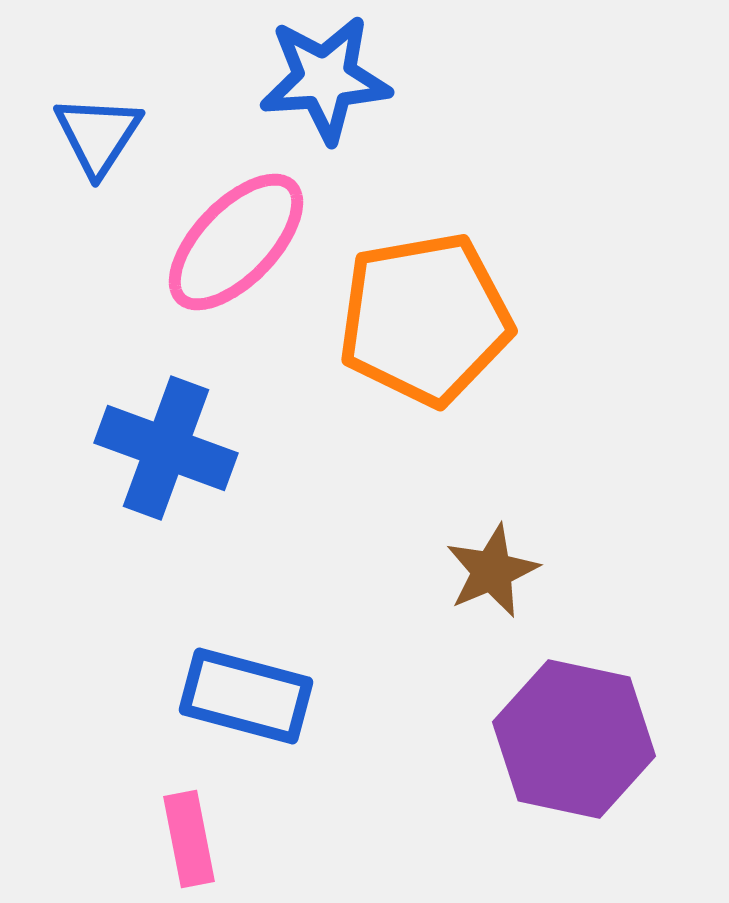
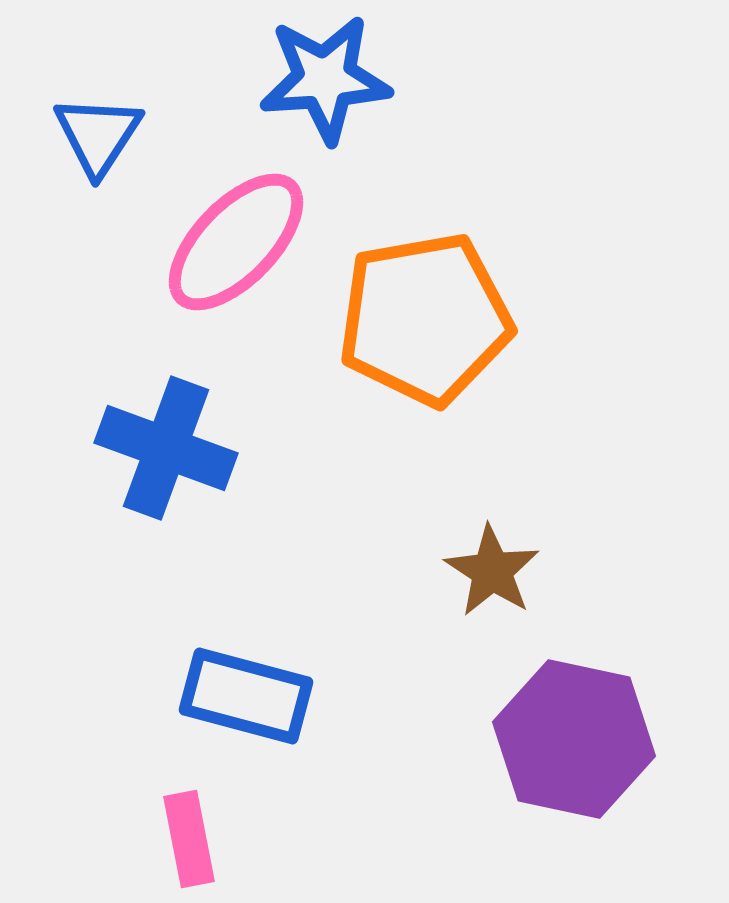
brown star: rotated 16 degrees counterclockwise
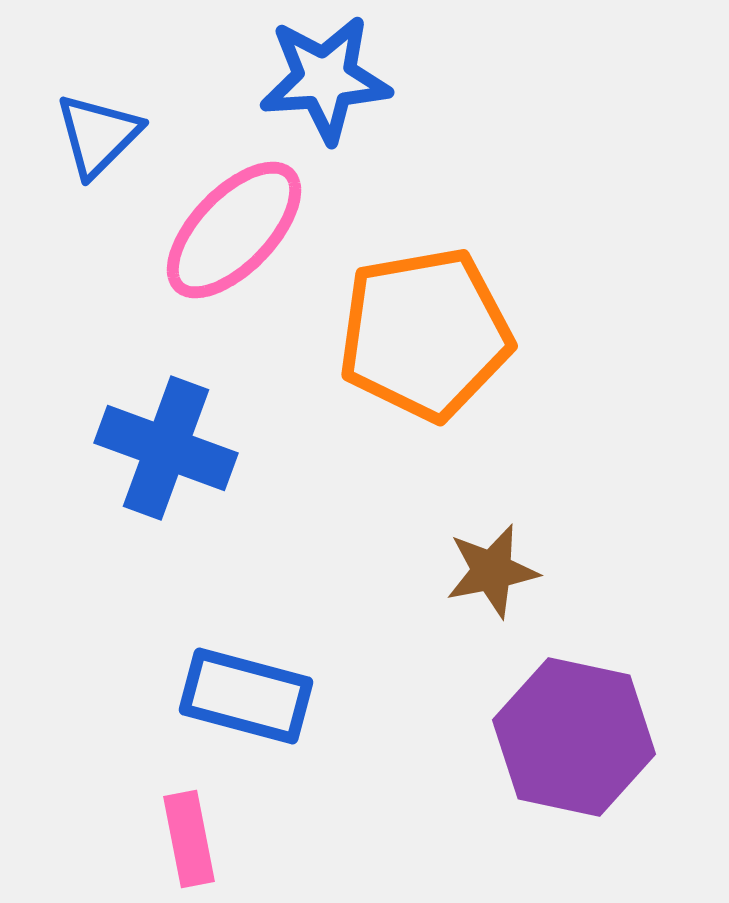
blue triangle: rotated 12 degrees clockwise
pink ellipse: moved 2 px left, 12 px up
orange pentagon: moved 15 px down
brown star: rotated 28 degrees clockwise
purple hexagon: moved 2 px up
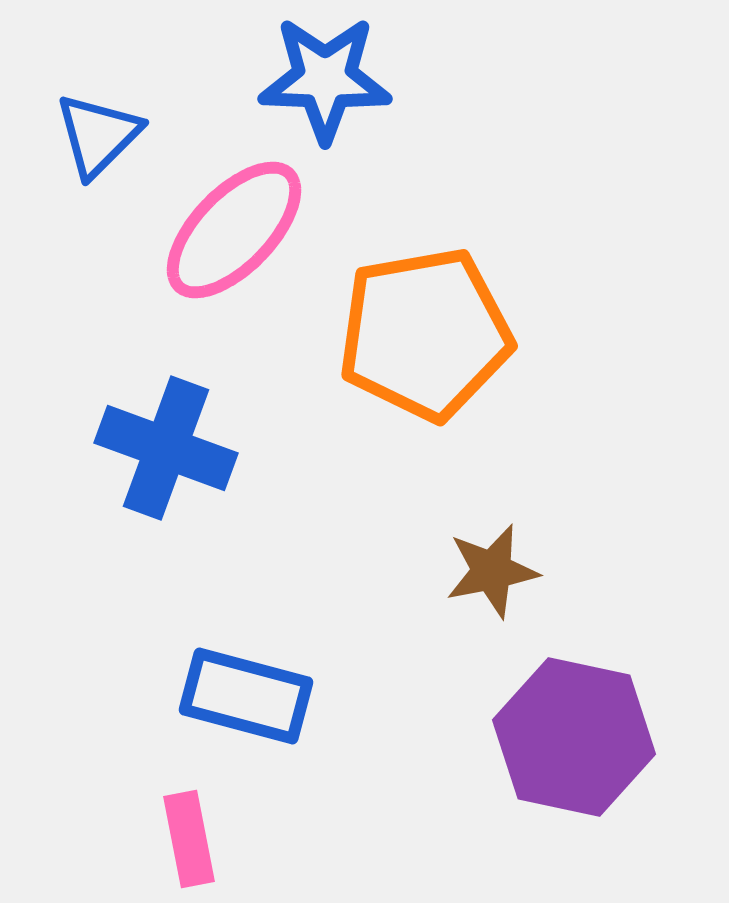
blue star: rotated 6 degrees clockwise
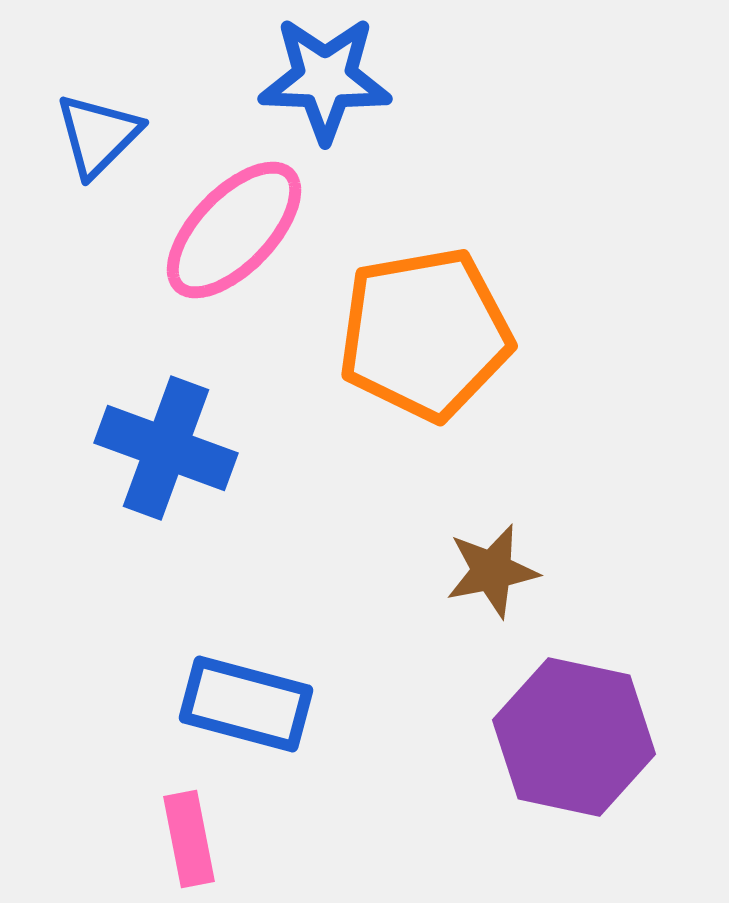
blue rectangle: moved 8 px down
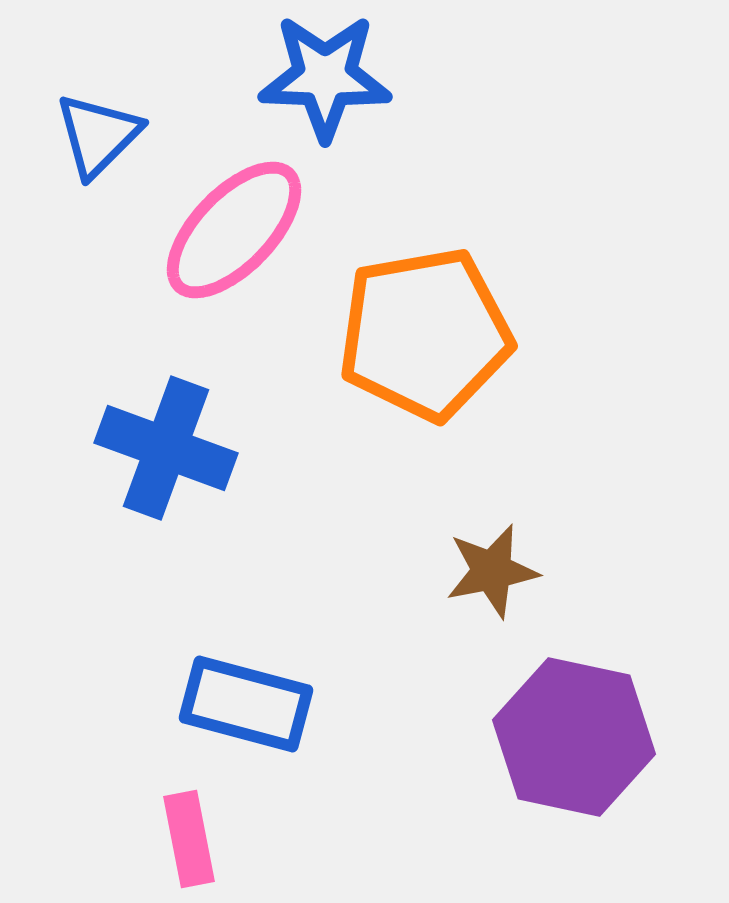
blue star: moved 2 px up
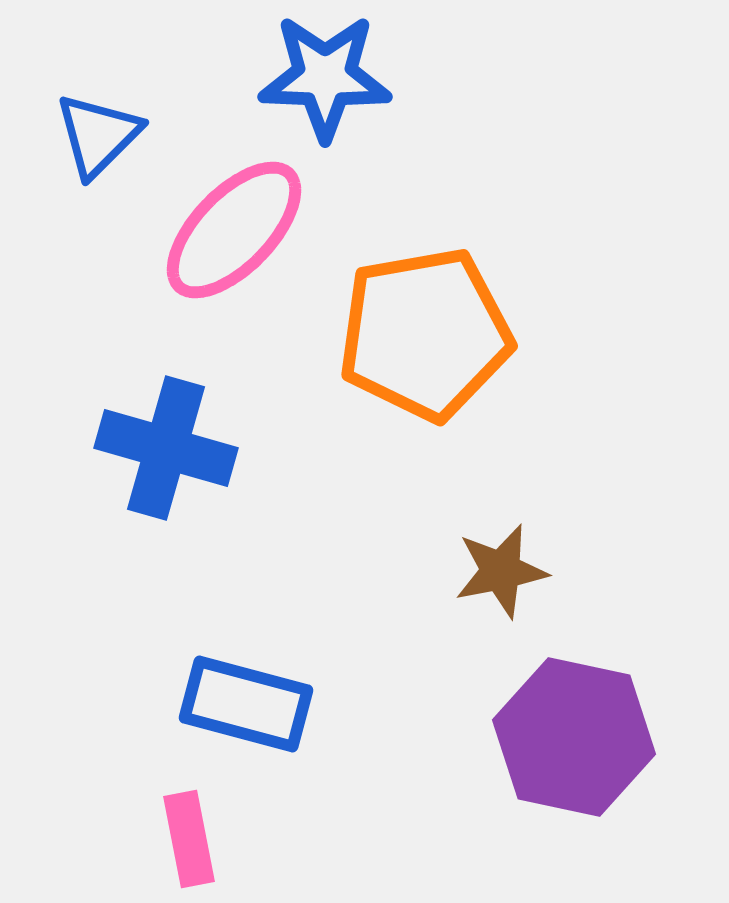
blue cross: rotated 4 degrees counterclockwise
brown star: moved 9 px right
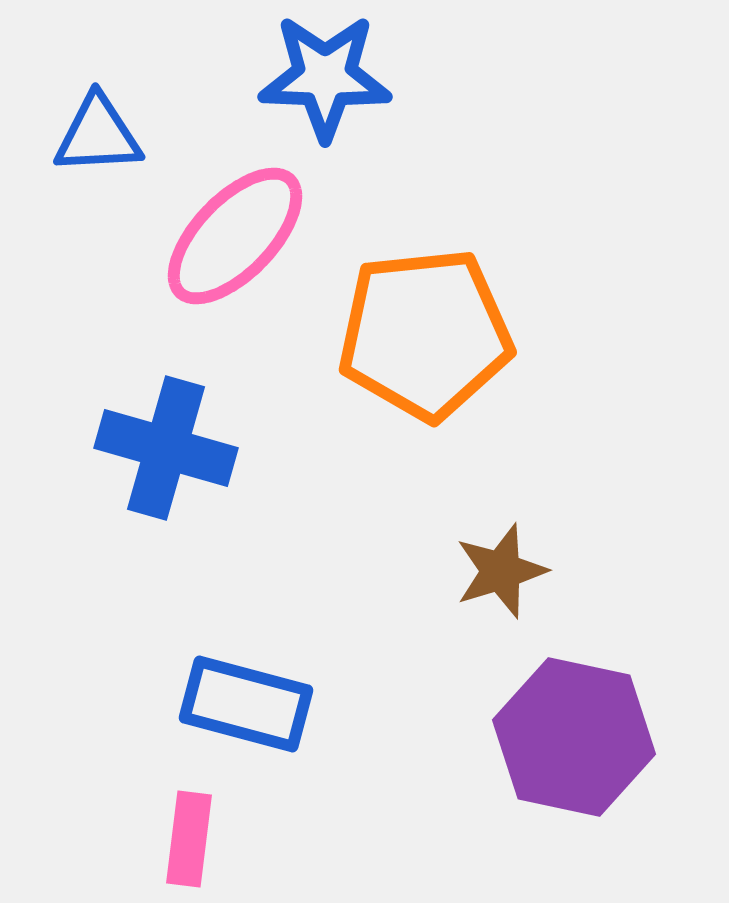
blue triangle: rotated 42 degrees clockwise
pink ellipse: moved 1 px right, 6 px down
orange pentagon: rotated 4 degrees clockwise
brown star: rotated 6 degrees counterclockwise
pink rectangle: rotated 18 degrees clockwise
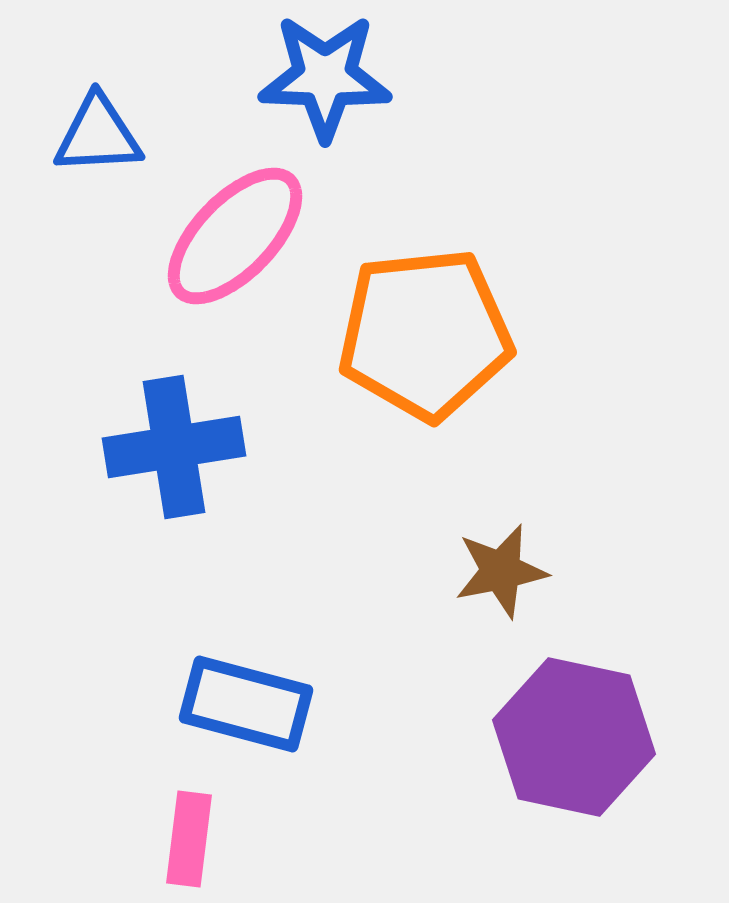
blue cross: moved 8 px right, 1 px up; rotated 25 degrees counterclockwise
brown star: rotated 6 degrees clockwise
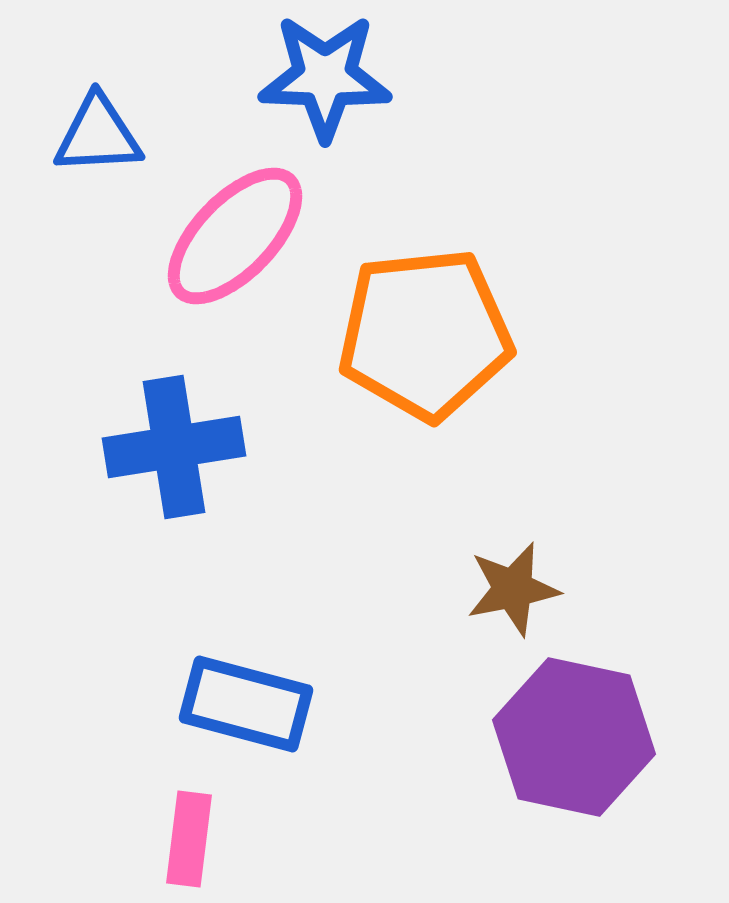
brown star: moved 12 px right, 18 px down
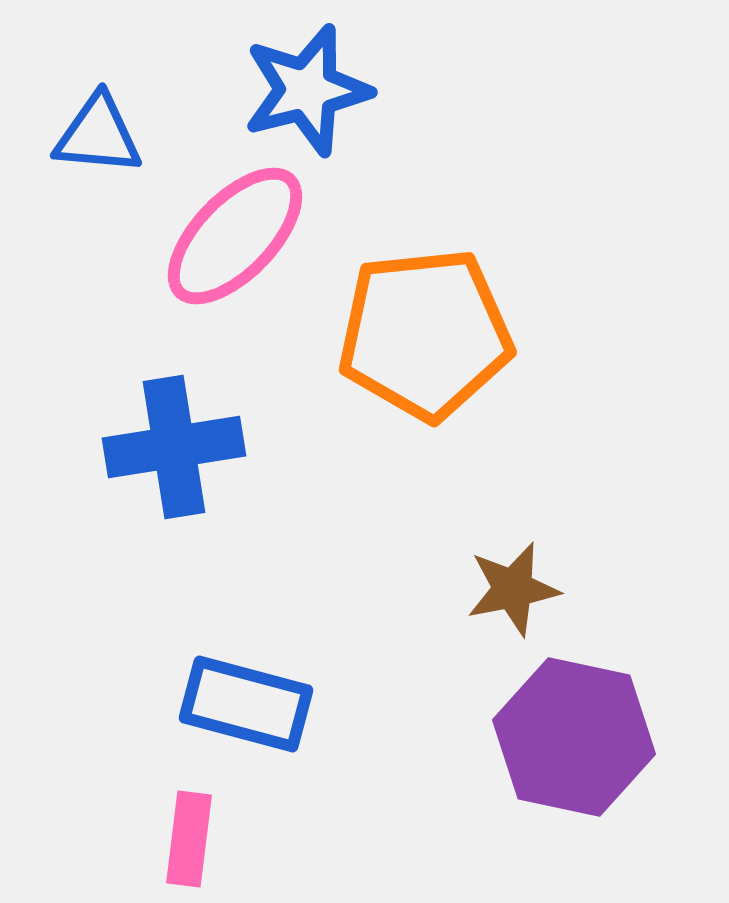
blue star: moved 18 px left, 13 px down; rotated 16 degrees counterclockwise
blue triangle: rotated 8 degrees clockwise
